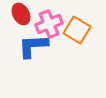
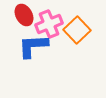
red ellipse: moved 3 px right, 1 px down
orange square: rotated 16 degrees clockwise
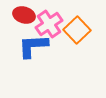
red ellipse: rotated 45 degrees counterclockwise
pink cross: rotated 12 degrees counterclockwise
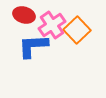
pink cross: moved 3 px right, 1 px down
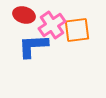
orange square: rotated 36 degrees clockwise
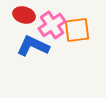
blue L-shape: rotated 28 degrees clockwise
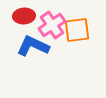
red ellipse: moved 1 px down; rotated 20 degrees counterclockwise
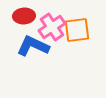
pink cross: moved 2 px down
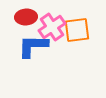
red ellipse: moved 2 px right, 1 px down
blue L-shape: rotated 24 degrees counterclockwise
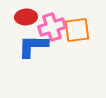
pink cross: rotated 16 degrees clockwise
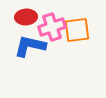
blue L-shape: moved 3 px left; rotated 12 degrees clockwise
